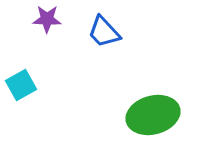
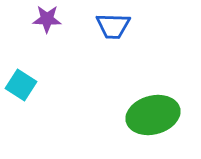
blue trapezoid: moved 9 px right, 6 px up; rotated 45 degrees counterclockwise
cyan square: rotated 28 degrees counterclockwise
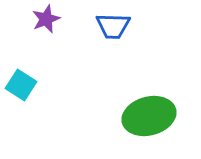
purple star: moved 1 px left; rotated 24 degrees counterclockwise
green ellipse: moved 4 px left, 1 px down
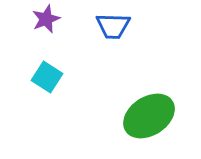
cyan square: moved 26 px right, 8 px up
green ellipse: rotated 18 degrees counterclockwise
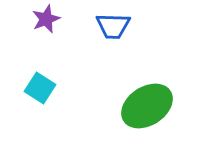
cyan square: moved 7 px left, 11 px down
green ellipse: moved 2 px left, 10 px up
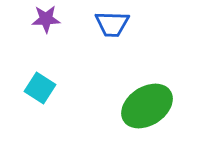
purple star: rotated 20 degrees clockwise
blue trapezoid: moved 1 px left, 2 px up
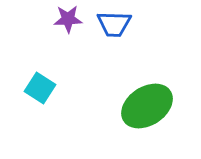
purple star: moved 22 px right
blue trapezoid: moved 2 px right
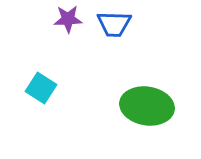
cyan square: moved 1 px right
green ellipse: rotated 42 degrees clockwise
